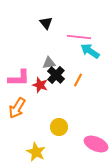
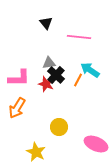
cyan arrow: moved 19 px down
red star: moved 6 px right, 1 px up
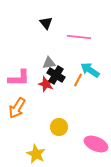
black cross: rotated 12 degrees counterclockwise
yellow star: moved 2 px down
